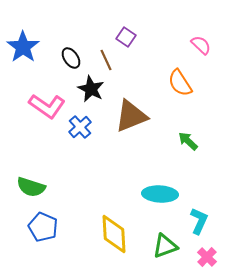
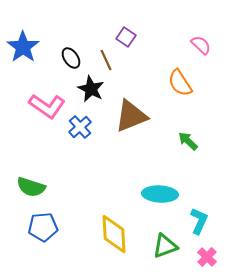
blue pentagon: rotated 28 degrees counterclockwise
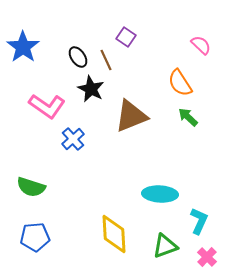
black ellipse: moved 7 px right, 1 px up
blue cross: moved 7 px left, 12 px down
green arrow: moved 24 px up
blue pentagon: moved 8 px left, 10 px down
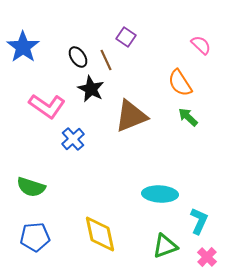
yellow diamond: moved 14 px left; rotated 9 degrees counterclockwise
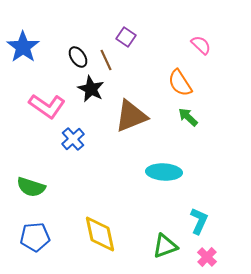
cyan ellipse: moved 4 px right, 22 px up
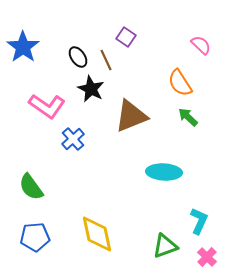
green semicircle: rotated 36 degrees clockwise
yellow diamond: moved 3 px left
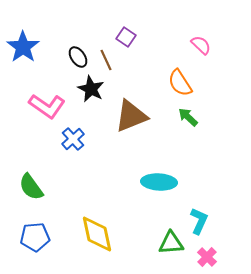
cyan ellipse: moved 5 px left, 10 px down
green triangle: moved 6 px right, 3 px up; rotated 16 degrees clockwise
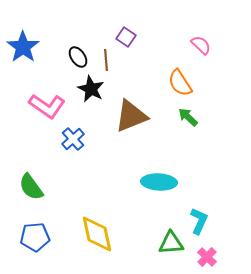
brown line: rotated 20 degrees clockwise
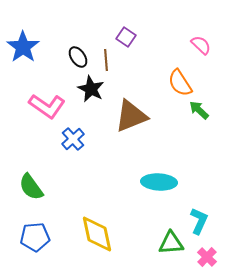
green arrow: moved 11 px right, 7 px up
